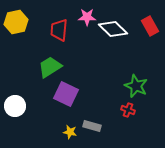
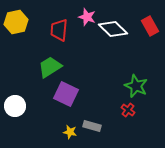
pink star: rotated 18 degrees clockwise
red cross: rotated 16 degrees clockwise
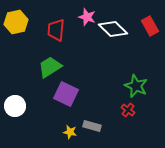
red trapezoid: moved 3 px left
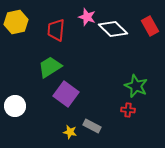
purple square: rotated 10 degrees clockwise
red cross: rotated 32 degrees counterclockwise
gray rectangle: rotated 12 degrees clockwise
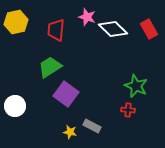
red rectangle: moved 1 px left, 3 px down
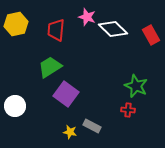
yellow hexagon: moved 2 px down
red rectangle: moved 2 px right, 6 px down
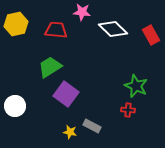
pink star: moved 5 px left, 5 px up; rotated 12 degrees counterclockwise
red trapezoid: rotated 90 degrees clockwise
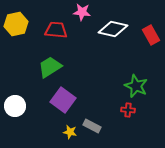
white diamond: rotated 32 degrees counterclockwise
purple square: moved 3 px left, 6 px down
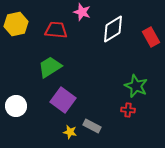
pink star: rotated 12 degrees clockwise
white diamond: rotated 44 degrees counterclockwise
red rectangle: moved 2 px down
white circle: moved 1 px right
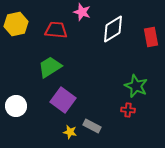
red rectangle: rotated 18 degrees clockwise
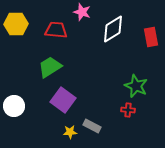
yellow hexagon: rotated 10 degrees clockwise
white circle: moved 2 px left
yellow star: rotated 16 degrees counterclockwise
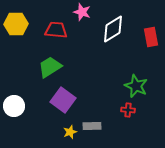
gray rectangle: rotated 30 degrees counterclockwise
yellow star: rotated 16 degrees counterclockwise
